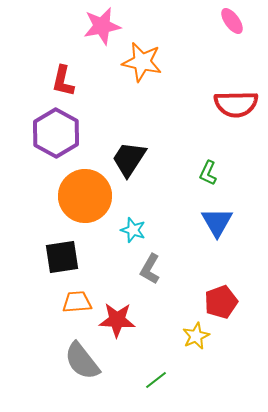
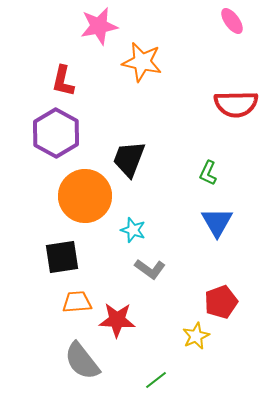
pink star: moved 3 px left
black trapezoid: rotated 12 degrees counterclockwise
gray L-shape: rotated 84 degrees counterclockwise
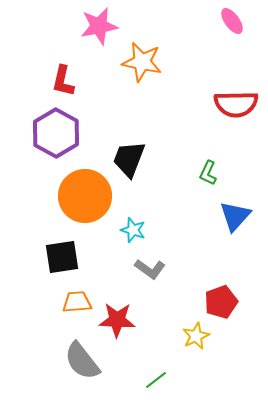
blue triangle: moved 18 px right, 6 px up; rotated 12 degrees clockwise
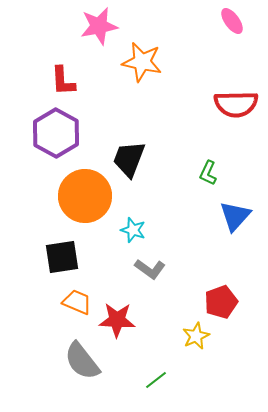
red L-shape: rotated 16 degrees counterclockwise
orange trapezoid: rotated 28 degrees clockwise
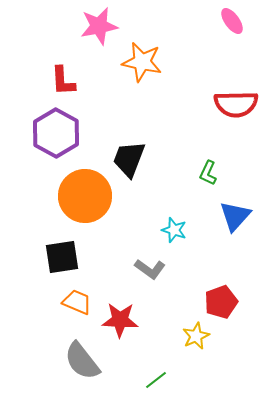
cyan star: moved 41 px right
red star: moved 3 px right
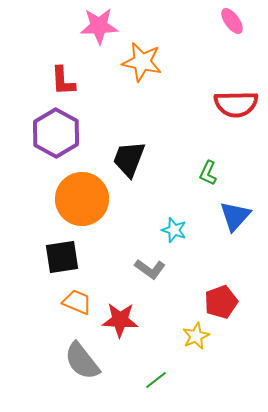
pink star: rotated 9 degrees clockwise
orange circle: moved 3 px left, 3 px down
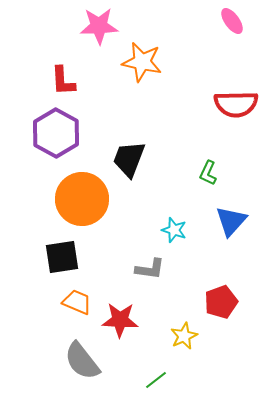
blue triangle: moved 4 px left, 5 px down
gray L-shape: rotated 28 degrees counterclockwise
yellow star: moved 12 px left
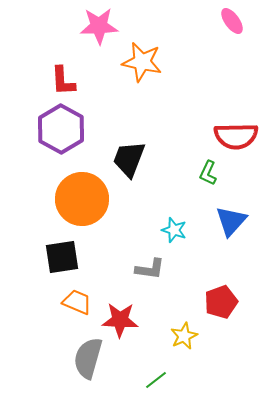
red semicircle: moved 32 px down
purple hexagon: moved 5 px right, 4 px up
gray semicircle: moved 6 px right, 3 px up; rotated 54 degrees clockwise
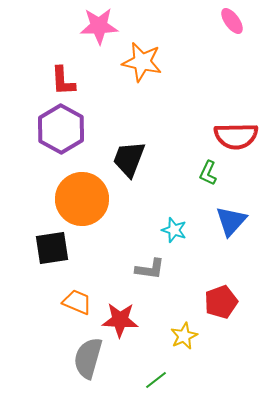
black square: moved 10 px left, 9 px up
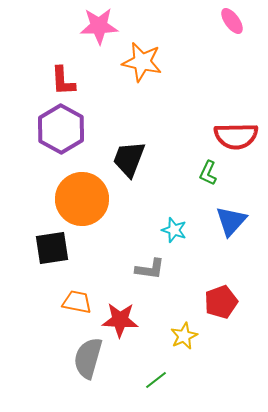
orange trapezoid: rotated 12 degrees counterclockwise
